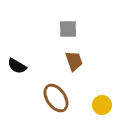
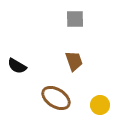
gray square: moved 7 px right, 10 px up
brown ellipse: rotated 24 degrees counterclockwise
yellow circle: moved 2 px left
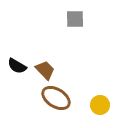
brown trapezoid: moved 29 px left, 9 px down; rotated 25 degrees counterclockwise
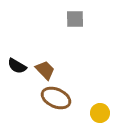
brown ellipse: rotated 8 degrees counterclockwise
yellow circle: moved 8 px down
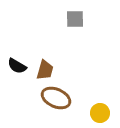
brown trapezoid: rotated 60 degrees clockwise
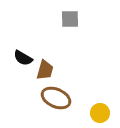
gray square: moved 5 px left
black semicircle: moved 6 px right, 8 px up
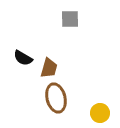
brown trapezoid: moved 4 px right, 2 px up
brown ellipse: rotated 52 degrees clockwise
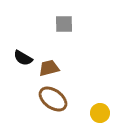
gray square: moved 6 px left, 5 px down
brown trapezoid: rotated 120 degrees counterclockwise
brown ellipse: moved 3 px left, 1 px down; rotated 40 degrees counterclockwise
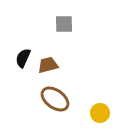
black semicircle: rotated 84 degrees clockwise
brown trapezoid: moved 1 px left, 3 px up
brown ellipse: moved 2 px right
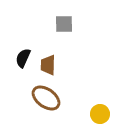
brown trapezoid: rotated 75 degrees counterclockwise
brown ellipse: moved 9 px left, 1 px up
yellow circle: moved 1 px down
